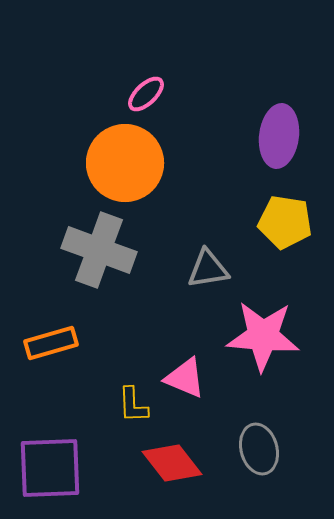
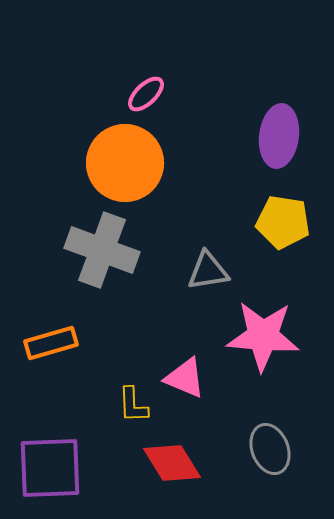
yellow pentagon: moved 2 px left
gray cross: moved 3 px right
gray triangle: moved 2 px down
gray ellipse: moved 11 px right; rotated 6 degrees counterclockwise
red diamond: rotated 6 degrees clockwise
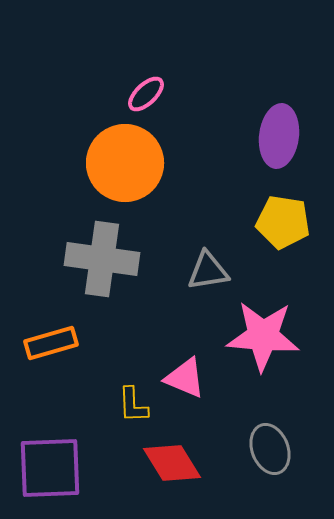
gray cross: moved 9 px down; rotated 12 degrees counterclockwise
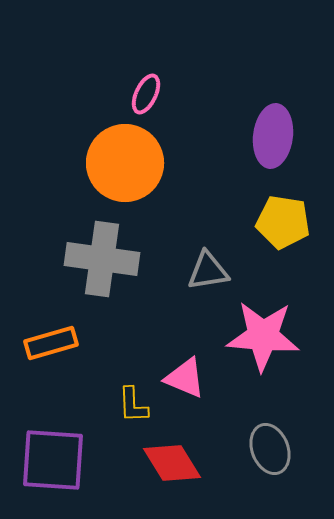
pink ellipse: rotated 21 degrees counterclockwise
purple ellipse: moved 6 px left
purple square: moved 3 px right, 8 px up; rotated 6 degrees clockwise
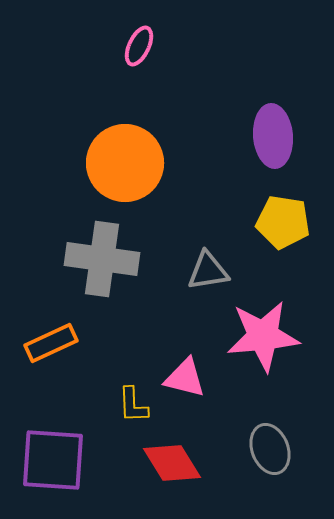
pink ellipse: moved 7 px left, 48 px up
purple ellipse: rotated 12 degrees counterclockwise
pink star: rotated 10 degrees counterclockwise
orange rectangle: rotated 9 degrees counterclockwise
pink triangle: rotated 9 degrees counterclockwise
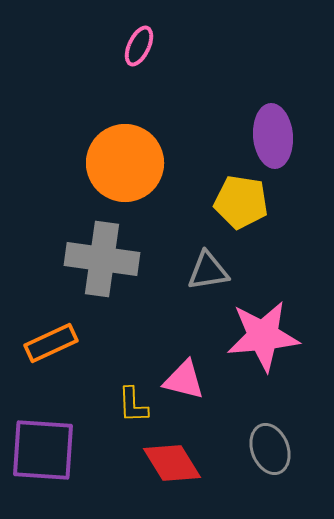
yellow pentagon: moved 42 px left, 20 px up
pink triangle: moved 1 px left, 2 px down
purple square: moved 10 px left, 10 px up
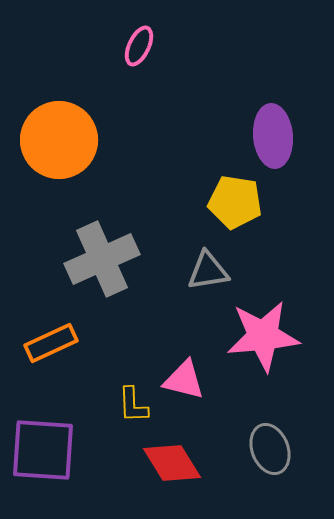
orange circle: moved 66 px left, 23 px up
yellow pentagon: moved 6 px left
gray cross: rotated 32 degrees counterclockwise
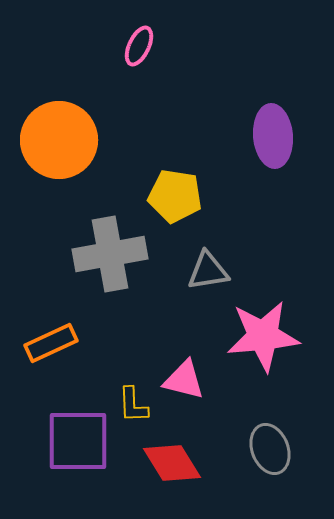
yellow pentagon: moved 60 px left, 6 px up
gray cross: moved 8 px right, 5 px up; rotated 14 degrees clockwise
purple square: moved 35 px right, 9 px up; rotated 4 degrees counterclockwise
